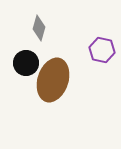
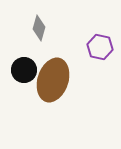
purple hexagon: moved 2 px left, 3 px up
black circle: moved 2 px left, 7 px down
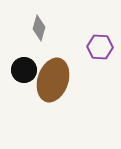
purple hexagon: rotated 10 degrees counterclockwise
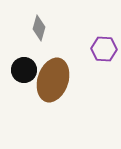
purple hexagon: moved 4 px right, 2 px down
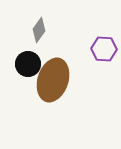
gray diamond: moved 2 px down; rotated 20 degrees clockwise
black circle: moved 4 px right, 6 px up
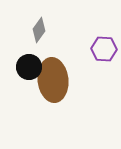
black circle: moved 1 px right, 3 px down
brown ellipse: rotated 24 degrees counterclockwise
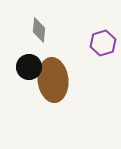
gray diamond: rotated 30 degrees counterclockwise
purple hexagon: moved 1 px left, 6 px up; rotated 20 degrees counterclockwise
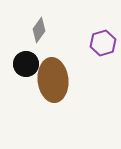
gray diamond: rotated 30 degrees clockwise
black circle: moved 3 px left, 3 px up
